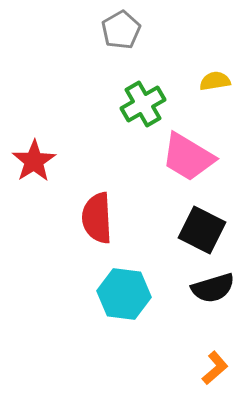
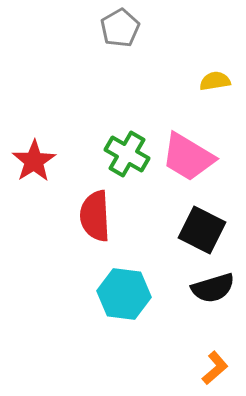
gray pentagon: moved 1 px left, 2 px up
green cross: moved 16 px left, 50 px down; rotated 30 degrees counterclockwise
red semicircle: moved 2 px left, 2 px up
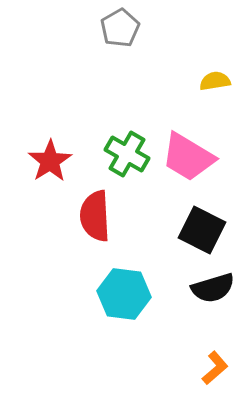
red star: moved 16 px right
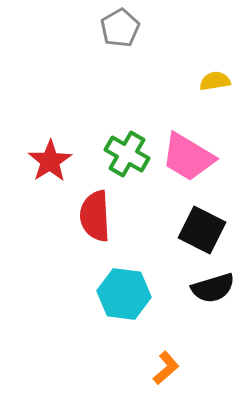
orange L-shape: moved 49 px left
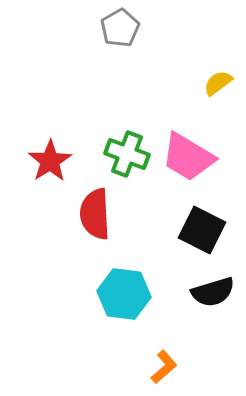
yellow semicircle: moved 3 px right, 2 px down; rotated 28 degrees counterclockwise
green cross: rotated 9 degrees counterclockwise
red semicircle: moved 2 px up
black semicircle: moved 4 px down
orange L-shape: moved 2 px left, 1 px up
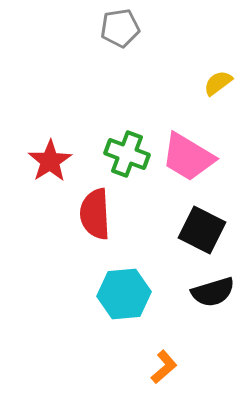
gray pentagon: rotated 21 degrees clockwise
cyan hexagon: rotated 12 degrees counterclockwise
